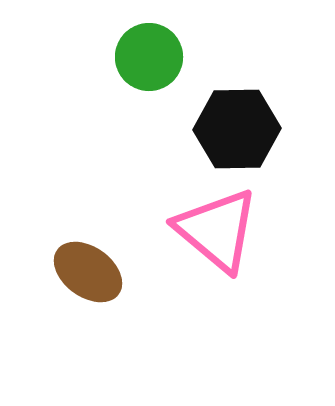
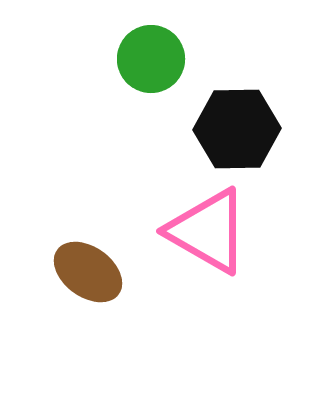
green circle: moved 2 px right, 2 px down
pink triangle: moved 9 px left, 1 px down; rotated 10 degrees counterclockwise
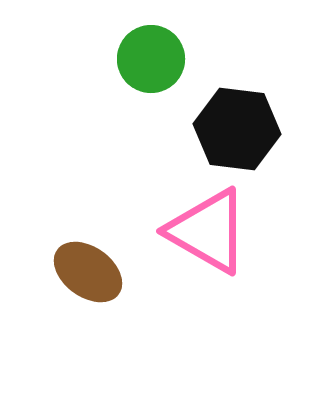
black hexagon: rotated 8 degrees clockwise
